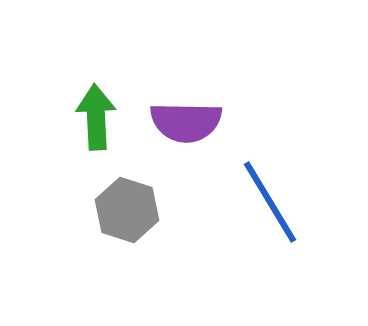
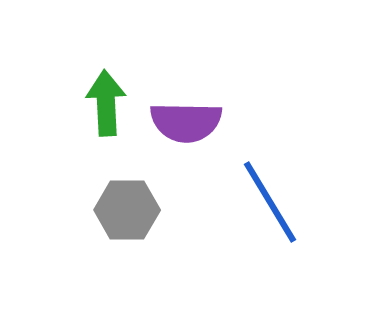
green arrow: moved 10 px right, 14 px up
gray hexagon: rotated 18 degrees counterclockwise
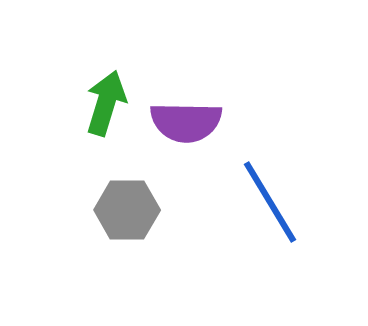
green arrow: rotated 20 degrees clockwise
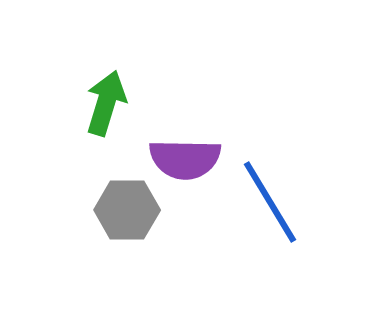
purple semicircle: moved 1 px left, 37 px down
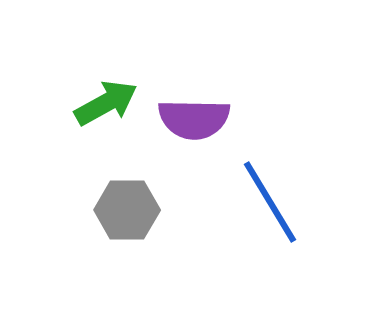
green arrow: rotated 44 degrees clockwise
purple semicircle: moved 9 px right, 40 px up
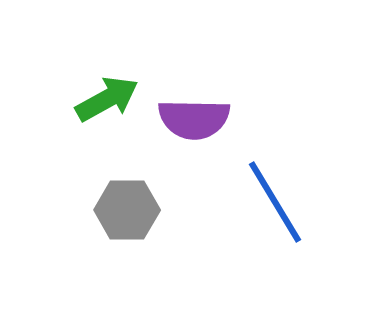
green arrow: moved 1 px right, 4 px up
blue line: moved 5 px right
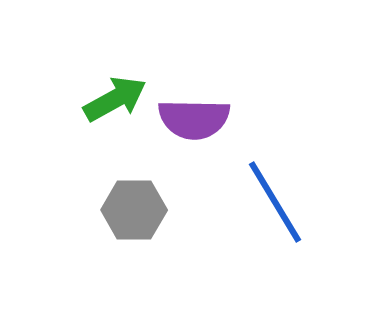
green arrow: moved 8 px right
gray hexagon: moved 7 px right
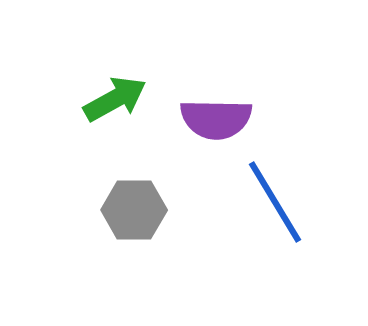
purple semicircle: moved 22 px right
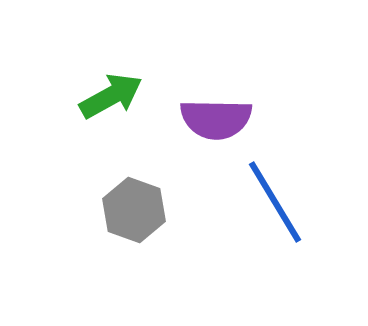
green arrow: moved 4 px left, 3 px up
gray hexagon: rotated 20 degrees clockwise
